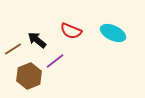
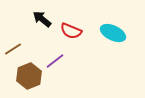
black arrow: moved 5 px right, 21 px up
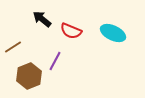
brown line: moved 2 px up
purple line: rotated 24 degrees counterclockwise
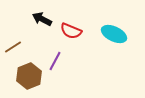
black arrow: rotated 12 degrees counterclockwise
cyan ellipse: moved 1 px right, 1 px down
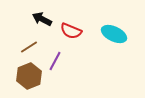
brown line: moved 16 px right
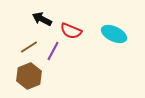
purple line: moved 2 px left, 10 px up
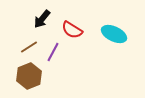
black arrow: rotated 78 degrees counterclockwise
red semicircle: moved 1 px right, 1 px up; rotated 10 degrees clockwise
purple line: moved 1 px down
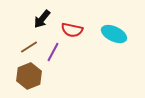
red semicircle: rotated 20 degrees counterclockwise
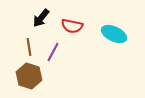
black arrow: moved 1 px left, 1 px up
red semicircle: moved 4 px up
brown line: rotated 66 degrees counterclockwise
brown hexagon: rotated 20 degrees counterclockwise
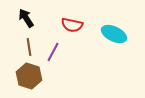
black arrow: moved 15 px left; rotated 108 degrees clockwise
red semicircle: moved 1 px up
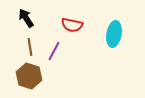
cyan ellipse: rotated 75 degrees clockwise
brown line: moved 1 px right
purple line: moved 1 px right, 1 px up
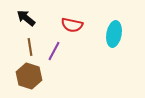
black arrow: rotated 18 degrees counterclockwise
